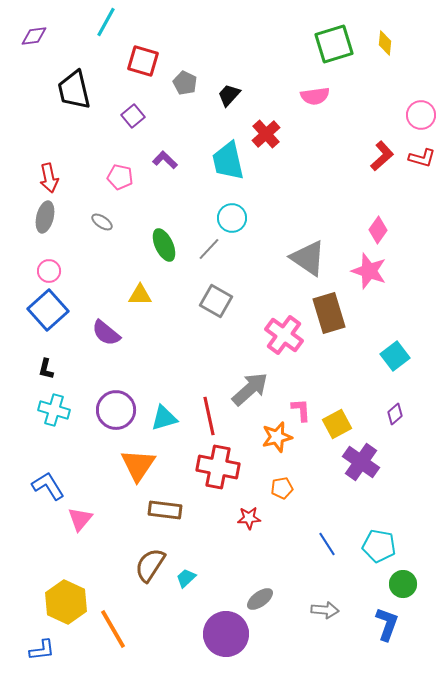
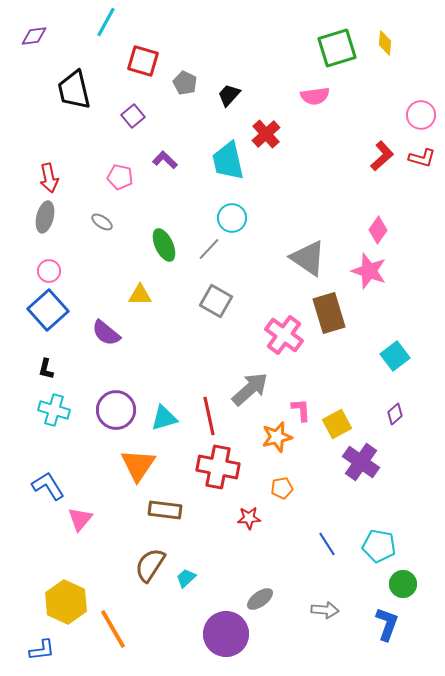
green square at (334, 44): moved 3 px right, 4 px down
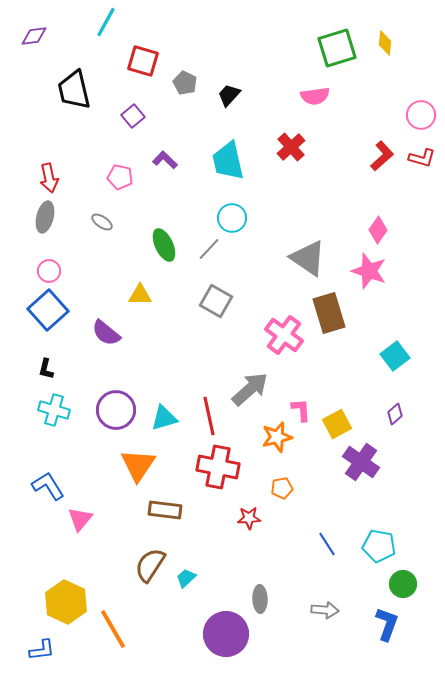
red cross at (266, 134): moved 25 px right, 13 px down
gray ellipse at (260, 599): rotated 56 degrees counterclockwise
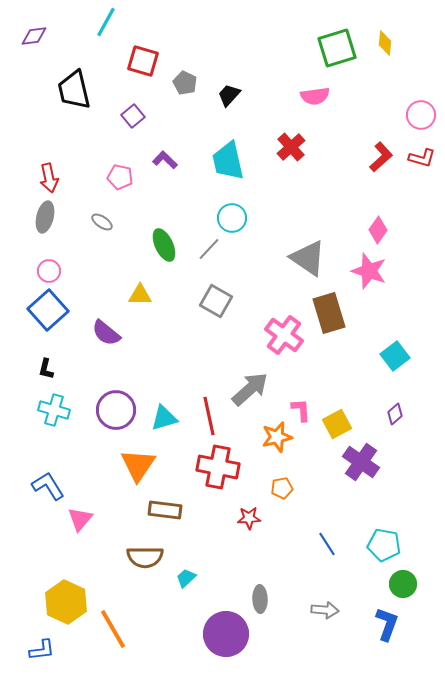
red L-shape at (382, 156): moved 1 px left, 1 px down
cyan pentagon at (379, 546): moved 5 px right, 1 px up
brown semicircle at (150, 565): moved 5 px left, 8 px up; rotated 123 degrees counterclockwise
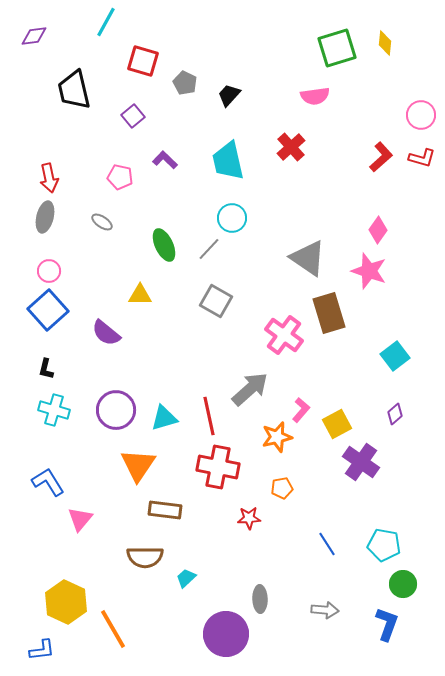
pink L-shape at (301, 410): rotated 45 degrees clockwise
blue L-shape at (48, 486): moved 4 px up
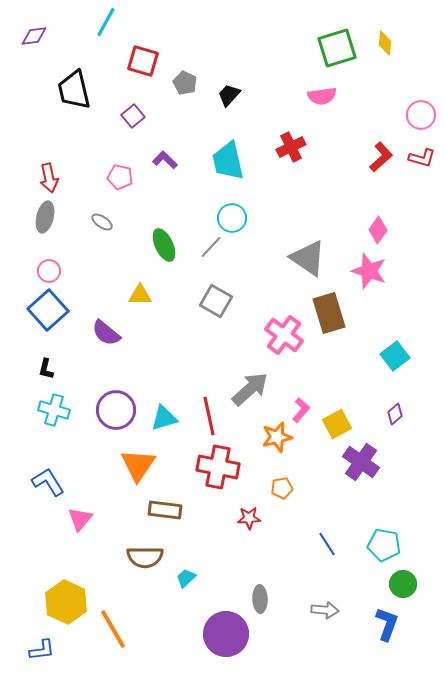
pink semicircle at (315, 96): moved 7 px right
red cross at (291, 147): rotated 16 degrees clockwise
gray line at (209, 249): moved 2 px right, 2 px up
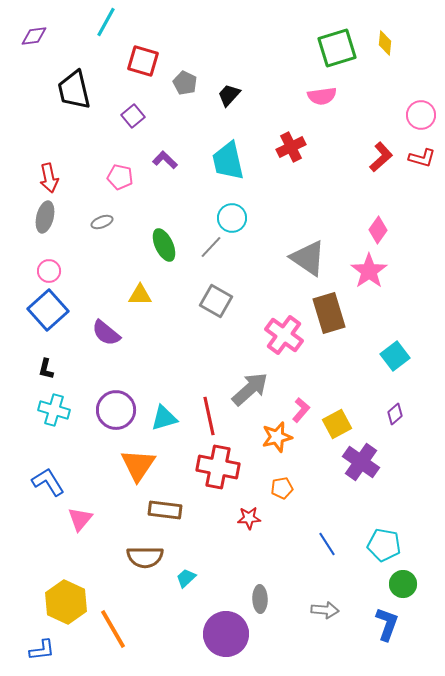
gray ellipse at (102, 222): rotated 55 degrees counterclockwise
pink star at (369, 271): rotated 18 degrees clockwise
